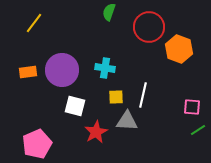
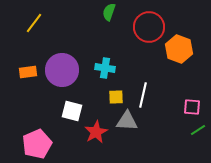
white square: moved 3 px left, 5 px down
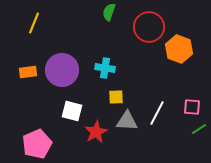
yellow line: rotated 15 degrees counterclockwise
white line: moved 14 px right, 18 px down; rotated 15 degrees clockwise
green line: moved 1 px right, 1 px up
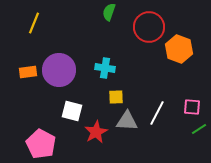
purple circle: moved 3 px left
pink pentagon: moved 4 px right; rotated 20 degrees counterclockwise
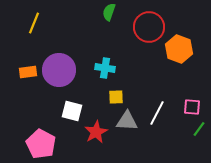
green line: rotated 21 degrees counterclockwise
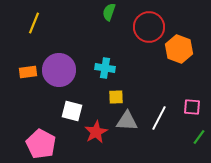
white line: moved 2 px right, 5 px down
green line: moved 8 px down
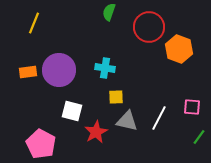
gray triangle: rotated 10 degrees clockwise
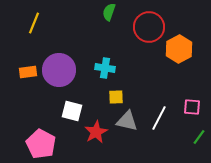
orange hexagon: rotated 12 degrees clockwise
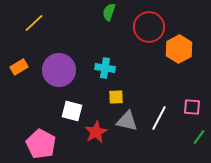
yellow line: rotated 25 degrees clockwise
orange rectangle: moved 9 px left, 5 px up; rotated 24 degrees counterclockwise
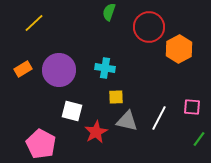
orange rectangle: moved 4 px right, 2 px down
green line: moved 2 px down
